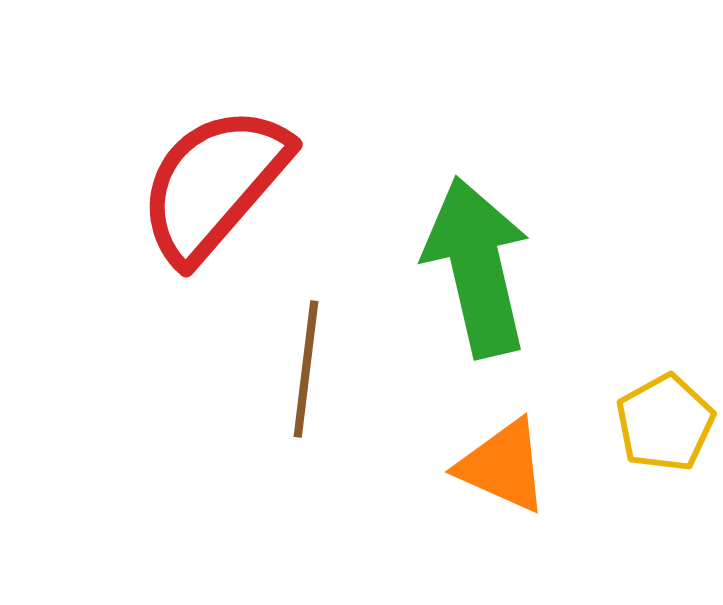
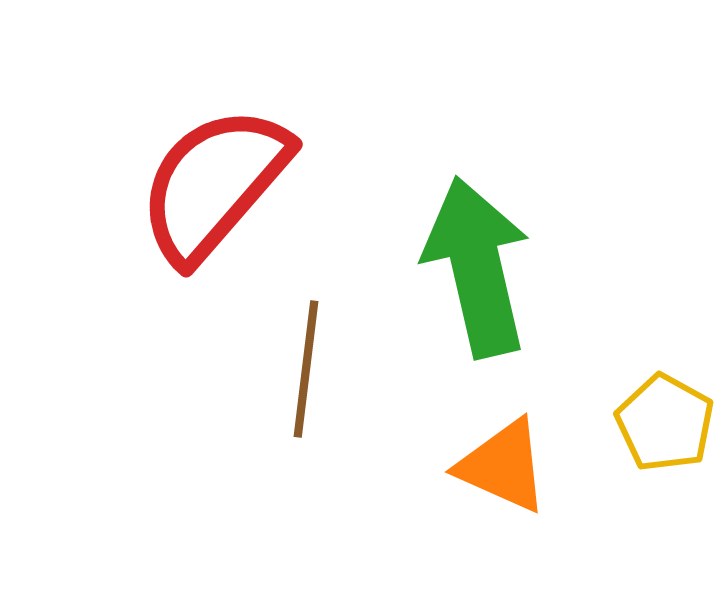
yellow pentagon: rotated 14 degrees counterclockwise
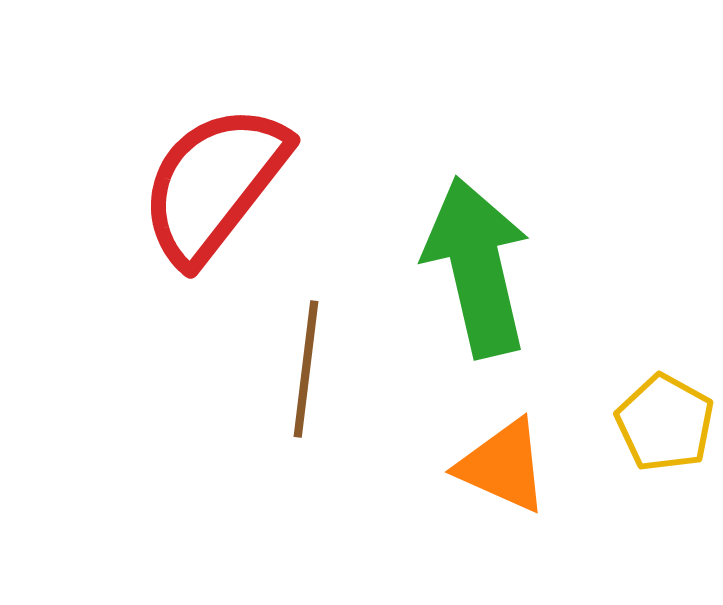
red semicircle: rotated 3 degrees counterclockwise
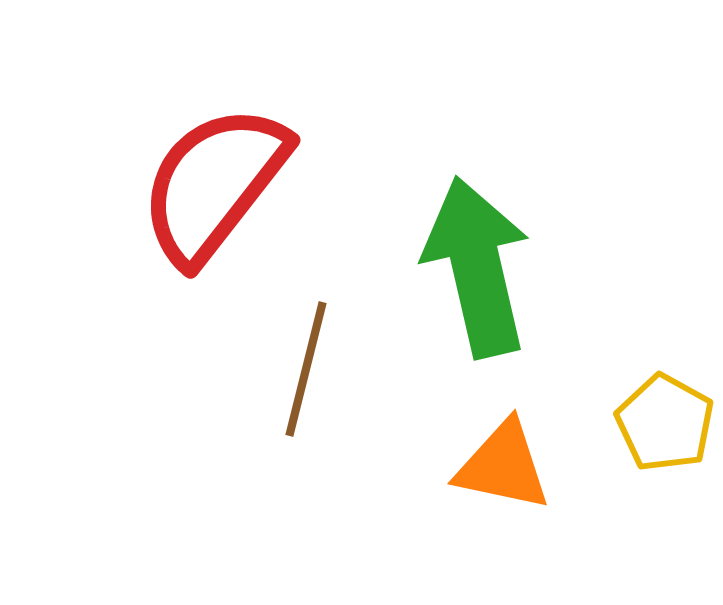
brown line: rotated 7 degrees clockwise
orange triangle: rotated 12 degrees counterclockwise
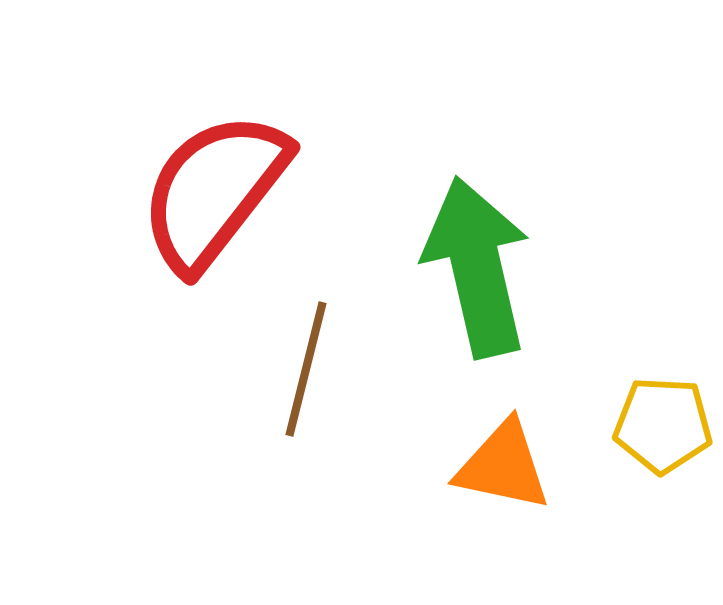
red semicircle: moved 7 px down
yellow pentagon: moved 2 px left, 2 px down; rotated 26 degrees counterclockwise
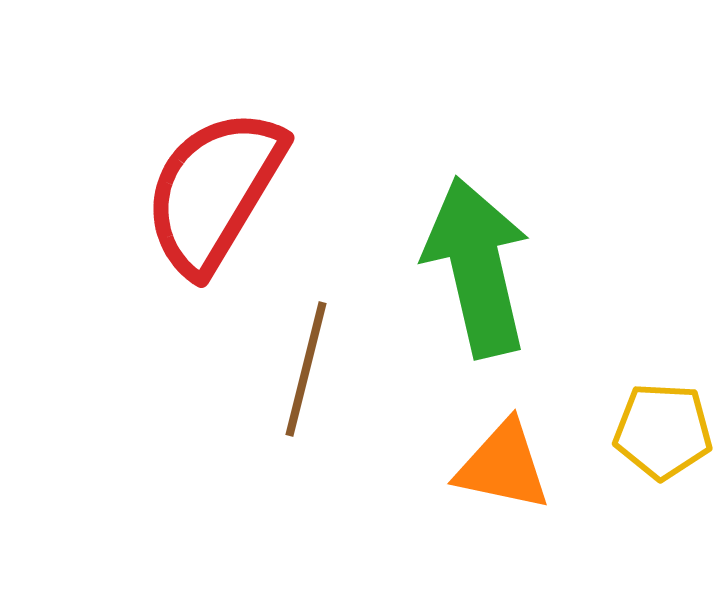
red semicircle: rotated 7 degrees counterclockwise
yellow pentagon: moved 6 px down
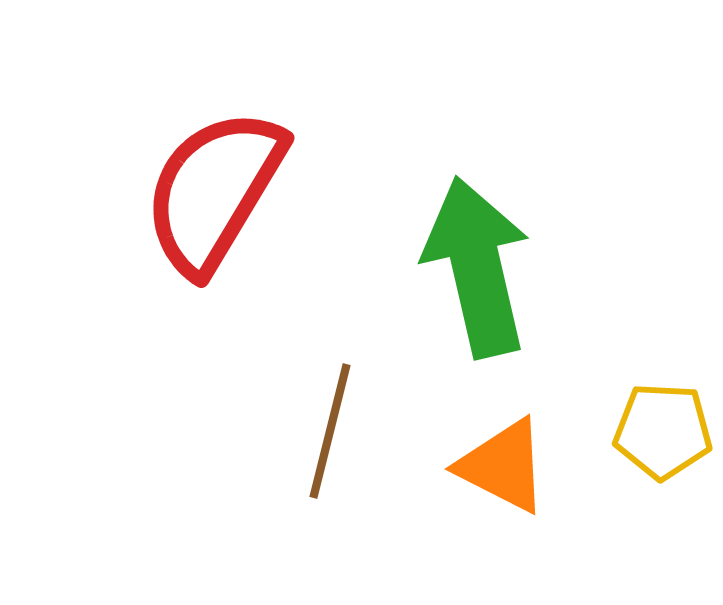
brown line: moved 24 px right, 62 px down
orange triangle: rotated 15 degrees clockwise
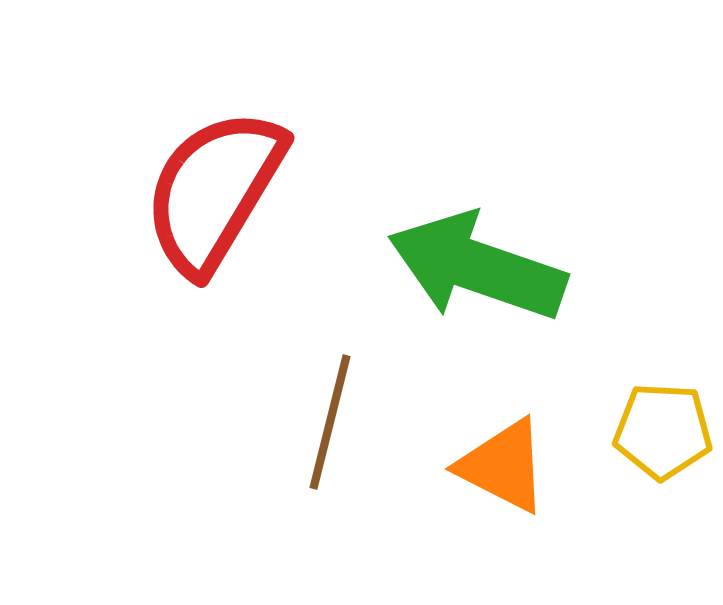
green arrow: rotated 58 degrees counterclockwise
brown line: moved 9 px up
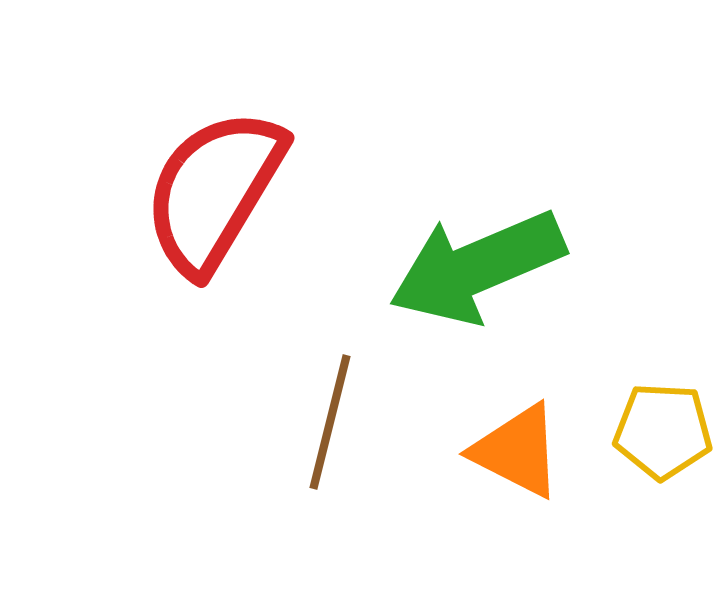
green arrow: rotated 42 degrees counterclockwise
orange triangle: moved 14 px right, 15 px up
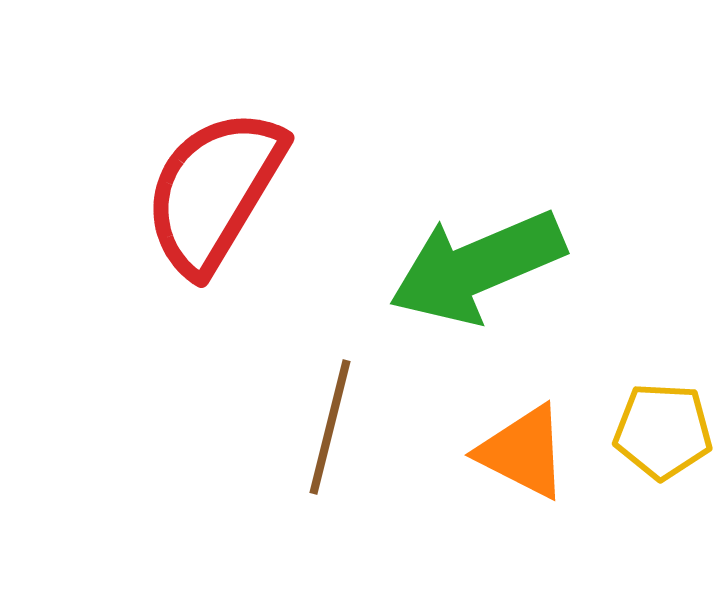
brown line: moved 5 px down
orange triangle: moved 6 px right, 1 px down
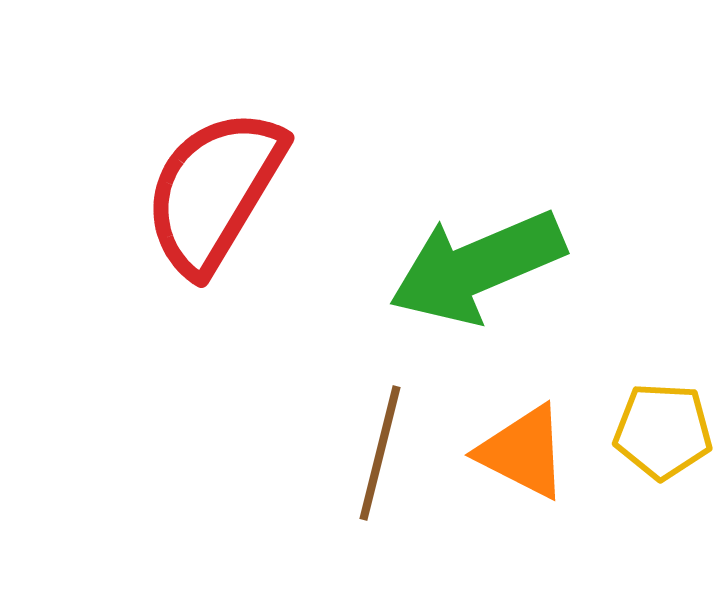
brown line: moved 50 px right, 26 px down
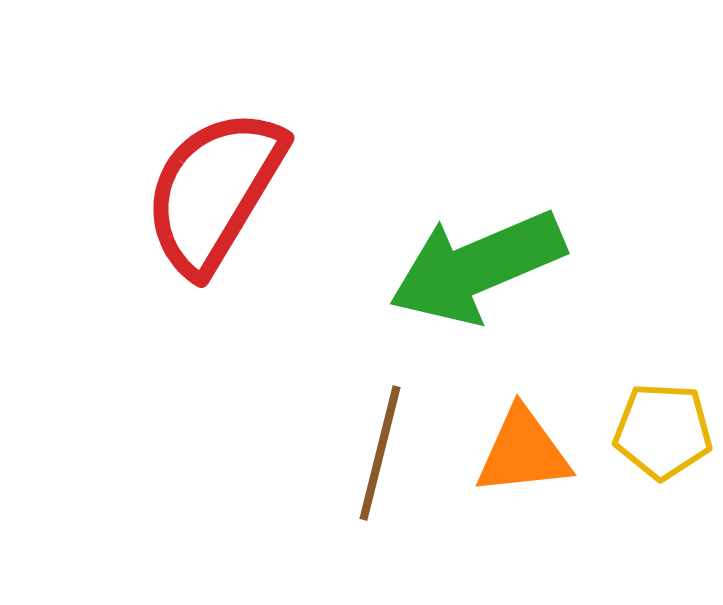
orange triangle: rotated 33 degrees counterclockwise
